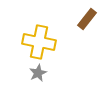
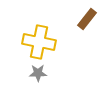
gray star: rotated 24 degrees clockwise
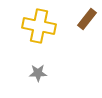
yellow cross: moved 16 px up
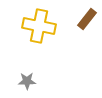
gray star: moved 11 px left, 8 px down
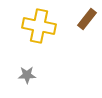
gray star: moved 6 px up
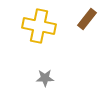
gray star: moved 18 px right, 3 px down
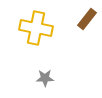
yellow cross: moved 3 px left, 2 px down
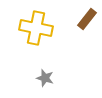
gray star: rotated 18 degrees clockwise
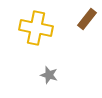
gray star: moved 4 px right, 3 px up
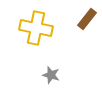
gray star: moved 2 px right
